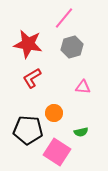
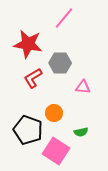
gray hexagon: moved 12 px left, 16 px down; rotated 15 degrees clockwise
red L-shape: moved 1 px right
black pentagon: rotated 16 degrees clockwise
pink square: moved 1 px left, 1 px up
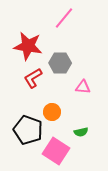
red star: moved 2 px down
orange circle: moved 2 px left, 1 px up
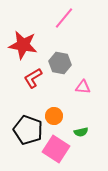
red star: moved 5 px left, 1 px up
gray hexagon: rotated 10 degrees clockwise
orange circle: moved 2 px right, 4 px down
pink square: moved 2 px up
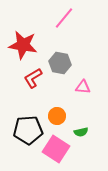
orange circle: moved 3 px right
black pentagon: rotated 24 degrees counterclockwise
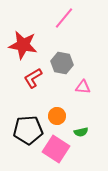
gray hexagon: moved 2 px right
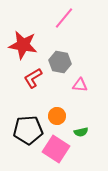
gray hexagon: moved 2 px left, 1 px up
pink triangle: moved 3 px left, 2 px up
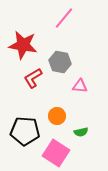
pink triangle: moved 1 px down
black pentagon: moved 3 px left, 1 px down; rotated 8 degrees clockwise
pink square: moved 4 px down
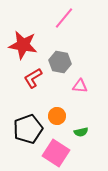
black pentagon: moved 3 px right, 2 px up; rotated 24 degrees counterclockwise
